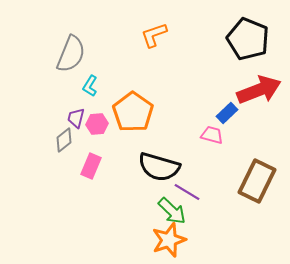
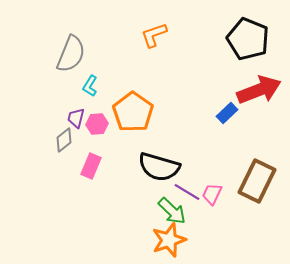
pink trapezoid: moved 59 px down; rotated 80 degrees counterclockwise
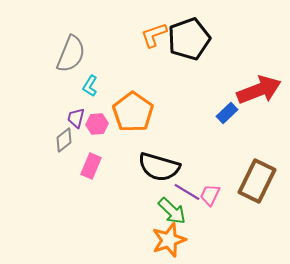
black pentagon: moved 59 px left; rotated 30 degrees clockwise
pink trapezoid: moved 2 px left, 1 px down
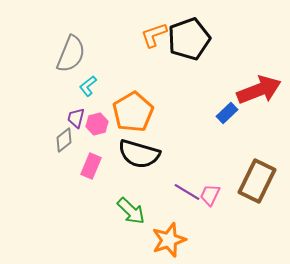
cyan L-shape: moved 2 px left; rotated 20 degrees clockwise
orange pentagon: rotated 6 degrees clockwise
pink hexagon: rotated 10 degrees counterclockwise
black semicircle: moved 20 px left, 13 px up
green arrow: moved 41 px left
